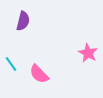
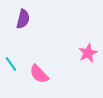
purple semicircle: moved 2 px up
pink star: rotated 18 degrees clockwise
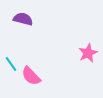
purple semicircle: rotated 90 degrees counterclockwise
pink semicircle: moved 8 px left, 2 px down
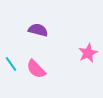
purple semicircle: moved 15 px right, 11 px down
pink semicircle: moved 5 px right, 7 px up
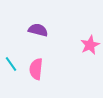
pink star: moved 2 px right, 8 px up
pink semicircle: rotated 50 degrees clockwise
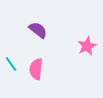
purple semicircle: rotated 24 degrees clockwise
pink star: moved 3 px left, 1 px down
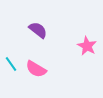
pink star: rotated 18 degrees counterclockwise
pink semicircle: rotated 65 degrees counterclockwise
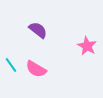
cyan line: moved 1 px down
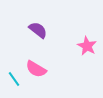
cyan line: moved 3 px right, 14 px down
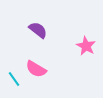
pink star: moved 1 px left
